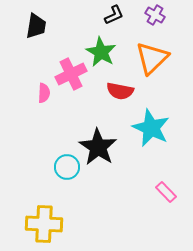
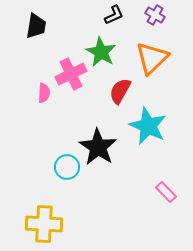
red semicircle: rotated 108 degrees clockwise
cyan star: moved 3 px left, 2 px up
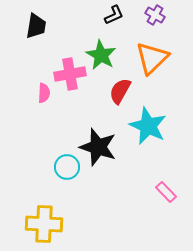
green star: moved 3 px down
pink cross: moved 1 px left; rotated 16 degrees clockwise
black star: rotated 15 degrees counterclockwise
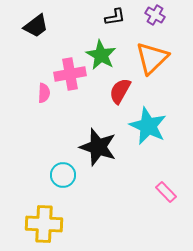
black L-shape: moved 1 px right, 2 px down; rotated 15 degrees clockwise
black trapezoid: rotated 44 degrees clockwise
cyan circle: moved 4 px left, 8 px down
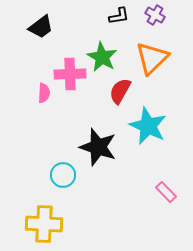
black L-shape: moved 4 px right, 1 px up
black trapezoid: moved 5 px right, 1 px down
green star: moved 1 px right, 2 px down
pink cross: rotated 8 degrees clockwise
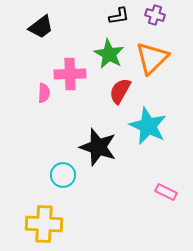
purple cross: rotated 12 degrees counterclockwise
green star: moved 7 px right, 3 px up
pink rectangle: rotated 20 degrees counterclockwise
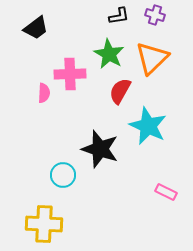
black trapezoid: moved 5 px left, 1 px down
black star: moved 2 px right, 2 px down
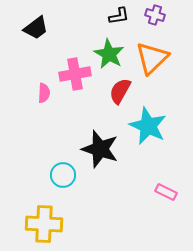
pink cross: moved 5 px right; rotated 8 degrees counterclockwise
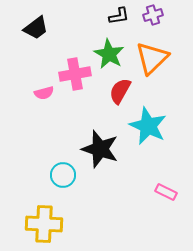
purple cross: moved 2 px left; rotated 36 degrees counterclockwise
pink semicircle: rotated 72 degrees clockwise
